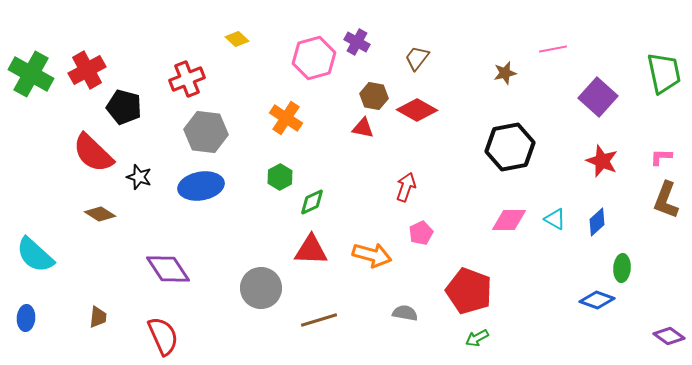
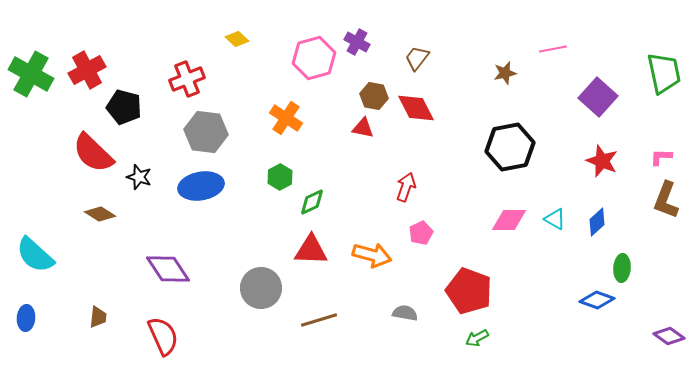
red diamond at (417, 110): moved 1 px left, 2 px up; rotated 33 degrees clockwise
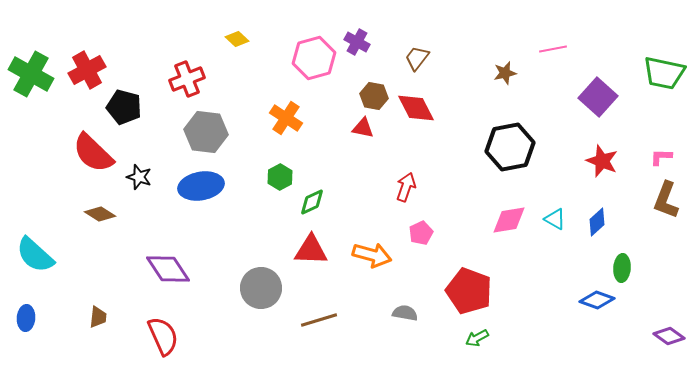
green trapezoid at (664, 73): rotated 114 degrees clockwise
pink diamond at (509, 220): rotated 9 degrees counterclockwise
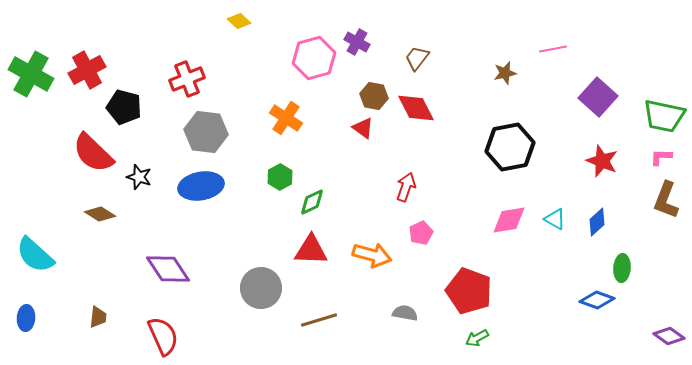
yellow diamond at (237, 39): moved 2 px right, 18 px up
green trapezoid at (664, 73): moved 43 px down
red triangle at (363, 128): rotated 25 degrees clockwise
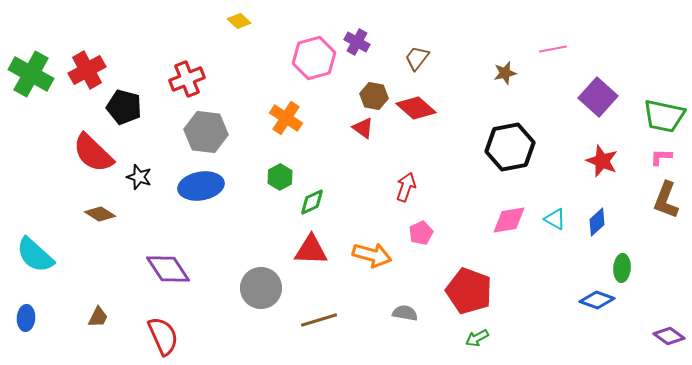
red diamond at (416, 108): rotated 21 degrees counterclockwise
brown trapezoid at (98, 317): rotated 20 degrees clockwise
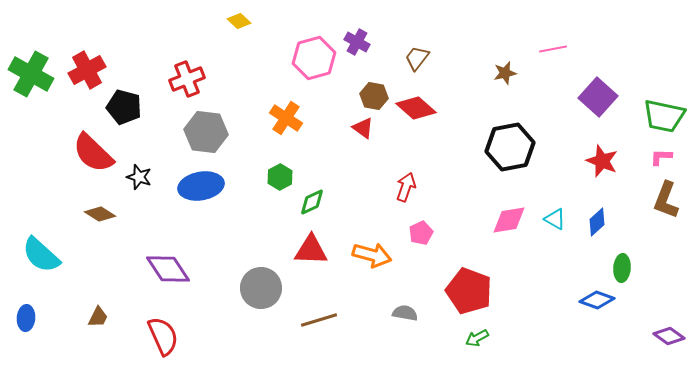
cyan semicircle at (35, 255): moved 6 px right
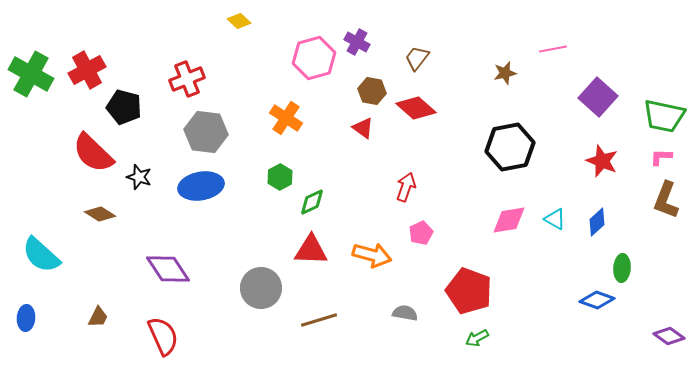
brown hexagon at (374, 96): moved 2 px left, 5 px up
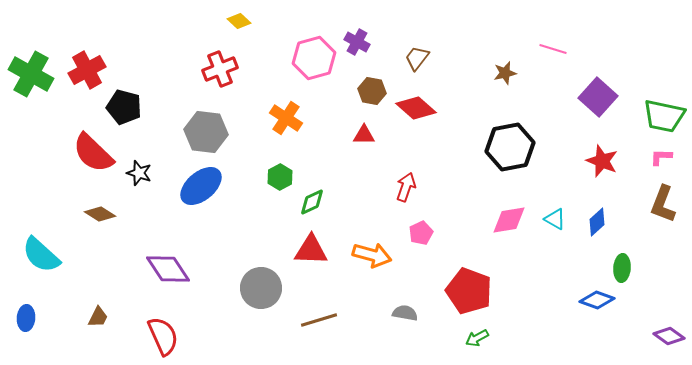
pink line at (553, 49): rotated 28 degrees clockwise
red cross at (187, 79): moved 33 px right, 10 px up
red triangle at (363, 128): moved 1 px right, 7 px down; rotated 35 degrees counterclockwise
black star at (139, 177): moved 4 px up
blue ellipse at (201, 186): rotated 30 degrees counterclockwise
brown L-shape at (666, 200): moved 3 px left, 4 px down
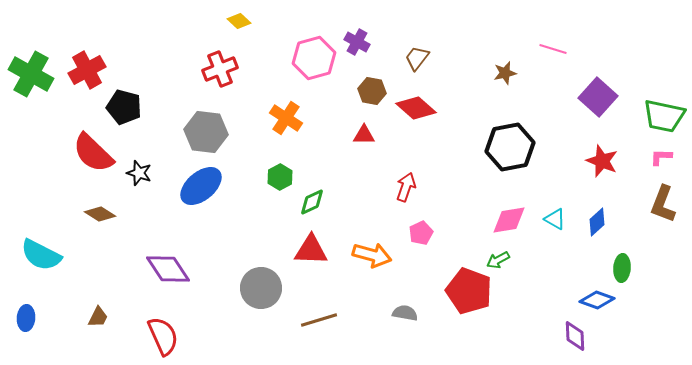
cyan semicircle at (41, 255): rotated 15 degrees counterclockwise
purple diamond at (669, 336): moved 94 px left; rotated 52 degrees clockwise
green arrow at (477, 338): moved 21 px right, 78 px up
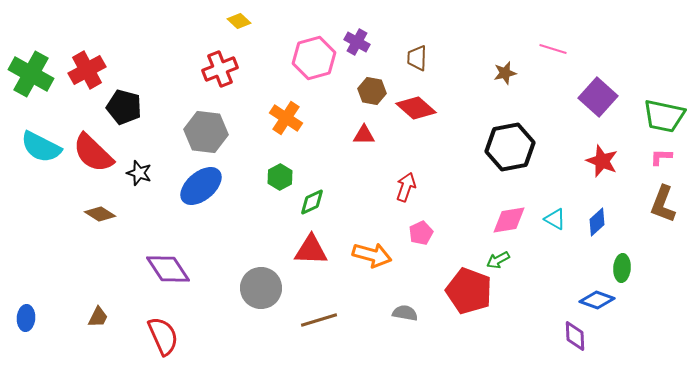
brown trapezoid at (417, 58): rotated 36 degrees counterclockwise
cyan semicircle at (41, 255): moved 108 px up
